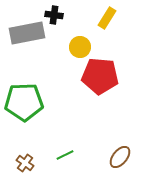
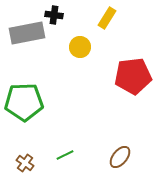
red pentagon: moved 33 px right; rotated 12 degrees counterclockwise
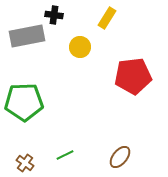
gray rectangle: moved 3 px down
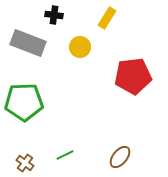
gray rectangle: moved 1 px right, 7 px down; rotated 32 degrees clockwise
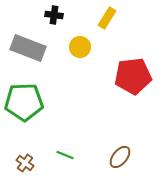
gray rectangle: moved 5 px down
green line: rotated 48 degrees clockwise
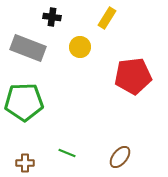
black cross: moved 2 px left, 2 px down
green line: moved 2 px right, 2 px up
brown cross: rotated 36 degrees counterclockwise
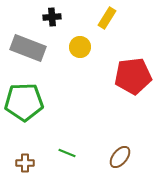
black cross: rotated 12 degrees counterclockwise
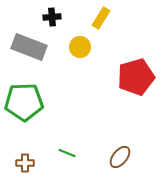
yellow rectangle: moved 6 px left
gray rectangle: moved 1 px right, 1 px up
red pentagon: moved 3 px right, 1 px down; rotated 9 degrees counterclockwise
